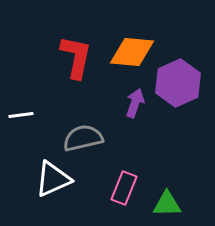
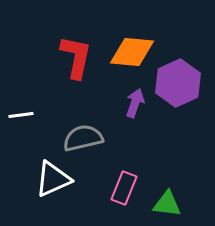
green triangle: rotated 8 degrees clockwise
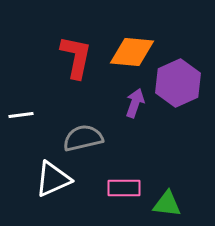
pink rectangle: rotated 68 degrees clockwise
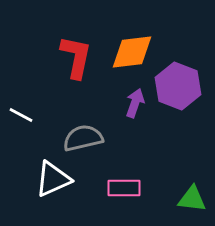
orange diamond: rotated 12 degrees counterclockwise
purple hexagon: moved 3 px down; rotated 15 degrees counterclockwise
white line: rotated 35 degrees clockwise
green triangle: moved 25 px right, 5 px up
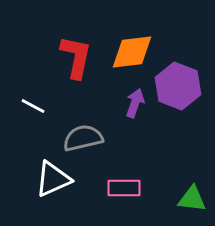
white line: moved 12 px right, 9 px up
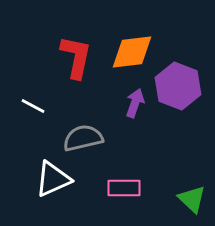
green triangle: rotated 36 degrees clockwise
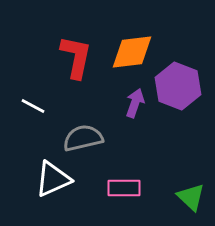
green triangle: moved 1 px left, 2 px up
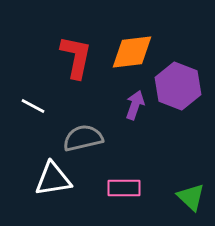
purple arrow: moved 2 px down
white triangle: rotated 15 degrees clockwise
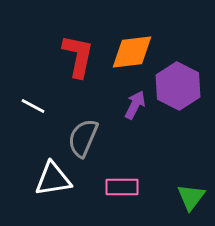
red L-shape: moved 2 px right, 1 px up
purple hexagon: rotated 6 degrees clockwise
purple arrow: rotated 8 degrees clockwise
gray semicircle: rotated 54 degrees counterclockwise
pink rectangle: moved 2 px left, 1 px up
green triangle: rotated 24 degrees clockwise
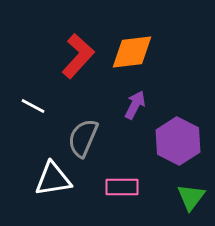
red L-shape: rotated 30 degrees clockwise
purple hexagon: moved 55 px down
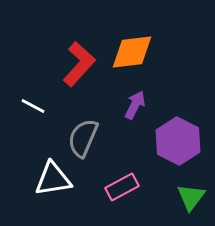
red L-shape: moved 1 px right, 8 px down
pink rectangle: rotated 28 degrees counterclockwise
